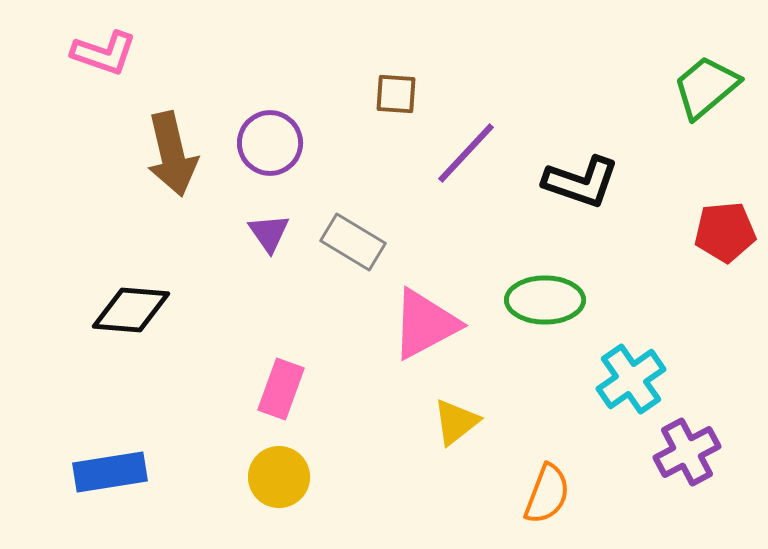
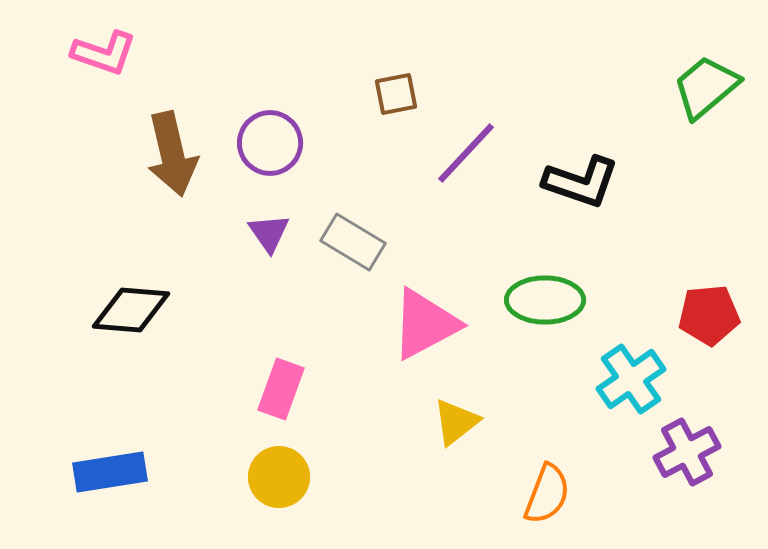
brown square: rotated 15 degrees counterclockwise
red pentagon: moved 16 px left, 83 px down
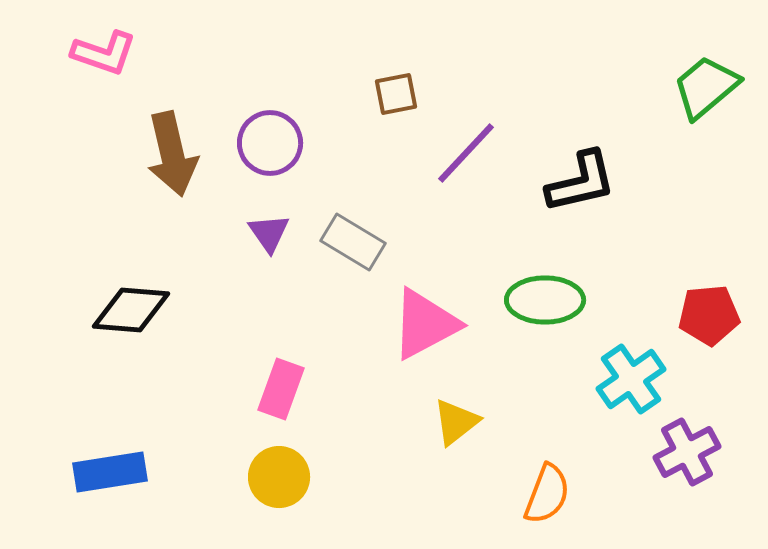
black L-shape: rotated 32 degrees counterclockwise
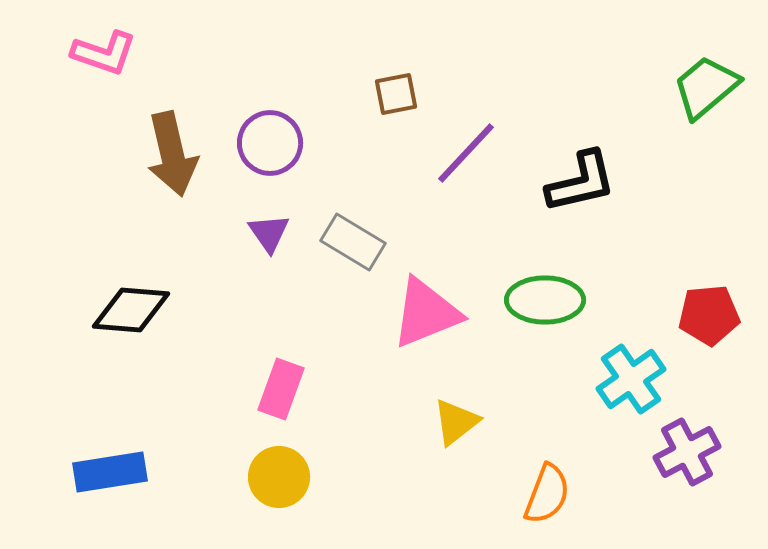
pink triangle: moved 1 px right, 11 px up; rotated 6 degrees clockwise
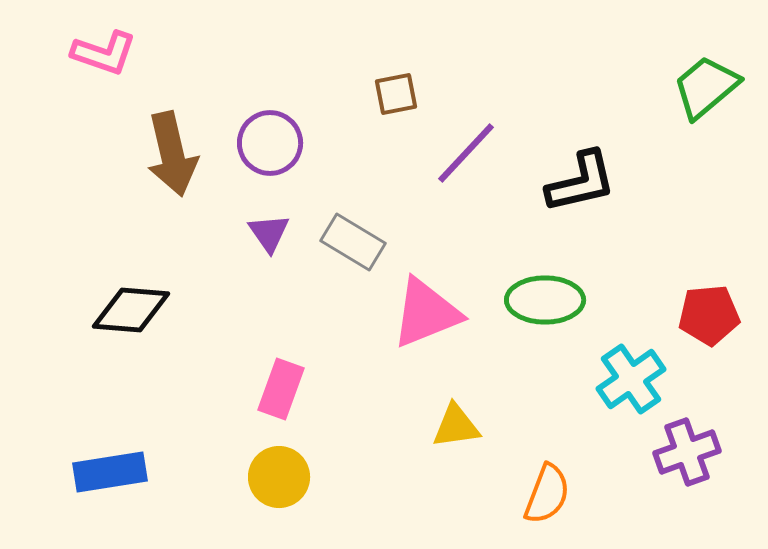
yellow triangle: moved 4 px down; rotated 30 degrees clockwise
purple cross: rotated 8 degrees clockwise
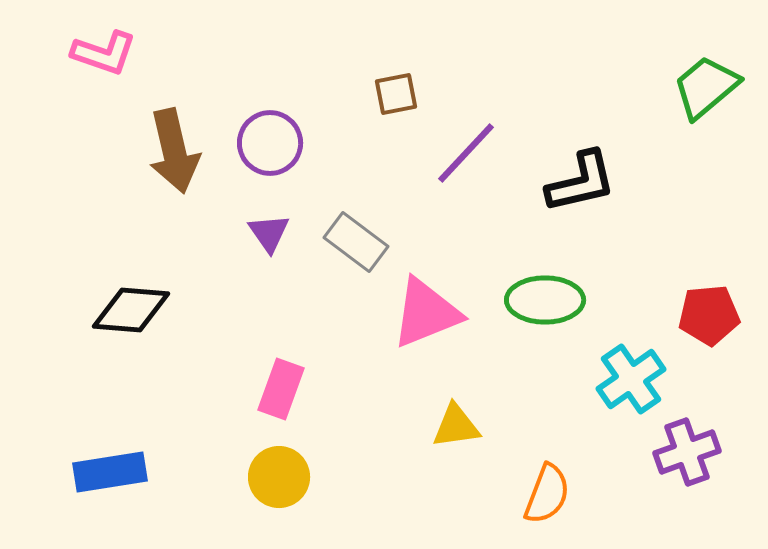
brown arrow: moved 2 px right, 3 px up
gray rectangle: moved 3 px right; rotated 6 degrees clockwise
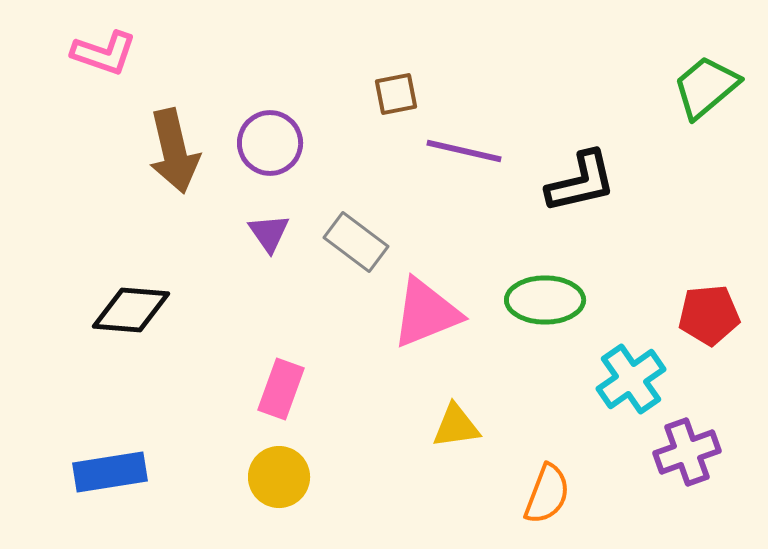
purple line: moved 2 px left, 2 px up; rotated 60 degrees clockwise
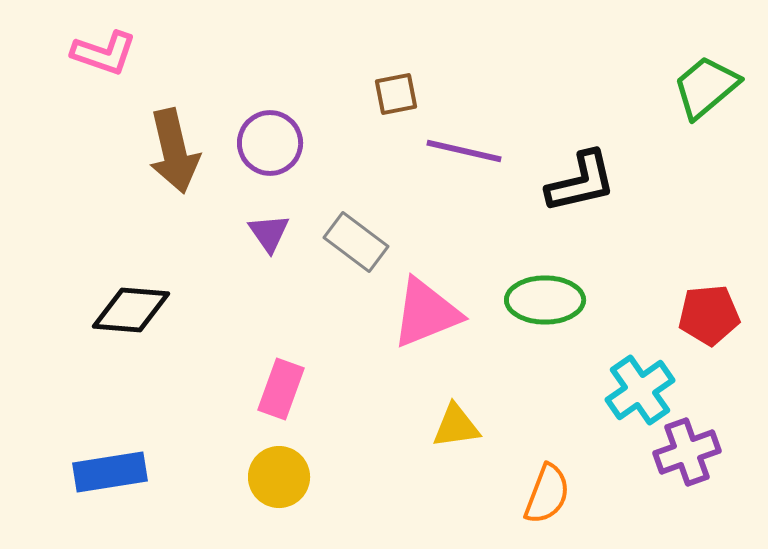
cyan cross: moved 9 px right, 11 px down
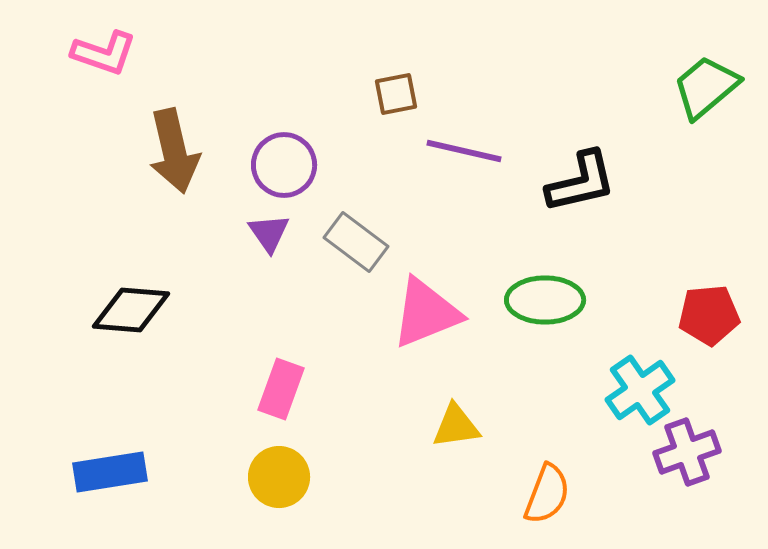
purple circle: moved 14 px right, 22 px down
